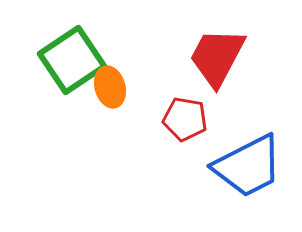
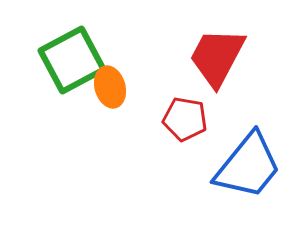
green square: rotated 6 degrees clockwise
blue trapezoid: rotated 24 degrees counterclockwise
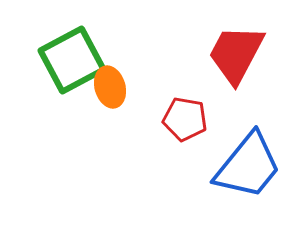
red trapezoid: moved 19 px right, 3 px up
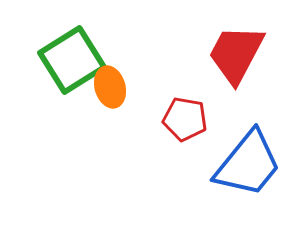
green square: rotated 4 degrees counterclockwise
blue trapezoid: moved 2 px up
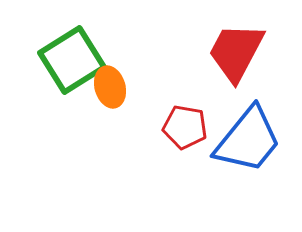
red trapezoid: moved 2 px up
red pentagon: moved 8 px down
blue trapezoid: moved 24 px up
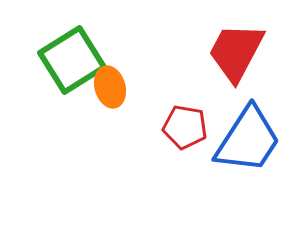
blue trapezoid: rotated 6 degrees counterclockwise
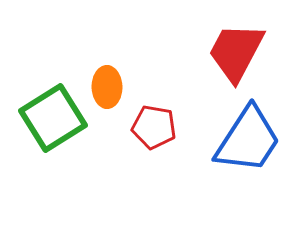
green square: moved 19 px left, 58 px down
orange ellipse: moved 3 px left; rotated 15 degrees clockwise
red pentagon: moved 31 px left
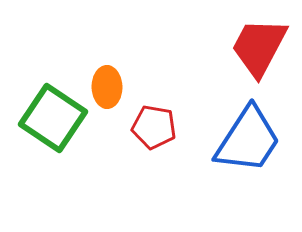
red trapezoid: moved 23 px right, 5 px up
green square: rotated 24 degrees counterclockwise
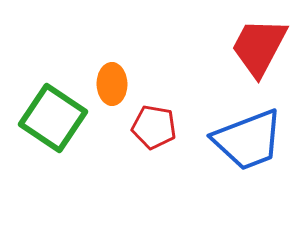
orange ellipse: moved 5 px right, 3 px up
blue trapezoid: rotated 36 degrees clockwise
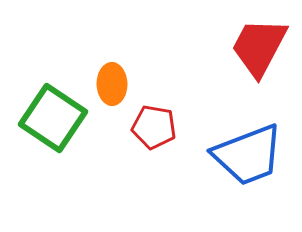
blue trapezoid: moved 15 px down
